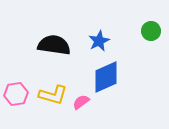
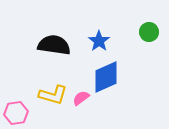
green circle: moved 2 px left, 1 px down
blue star: rotated 10 degrees counterclockwise
pink hexagon: moved 19 px down
pink semicircle: moved 4 px up
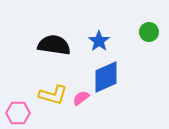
pink hexagon: moved 2 px right; rotated 10 degrees clockwise
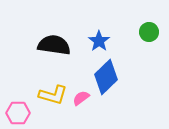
blue diamond: rotated 20 degrees counterclockwise
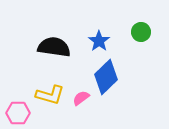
green circle: moved 8 px left
black semicircle: moved 2 px down
yellow L-shape: moved 3 px left
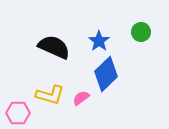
black semicircle: rotated 16 degrees clockwise
blue diamond: moved 3 px up
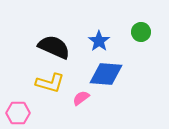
blue diamond: rotated 48 degrees clockwise
yellow L-shape: moved 12 px up
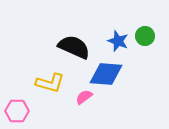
green circle: moved 4 px right, 4 px down
blue star: moved 19 px right; rotated 15 degrees counterclockwise
black semicircle: moved 20 px right
pink semicircle: moved 3 px right, 1 px up
pink hexagon: moved 1 px left, 2 px up
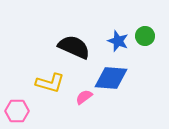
blue diamond: moved 5 px right, 4 px down
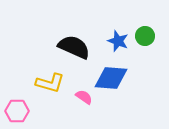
pink semicircle: rotated 72 degrees clockwise
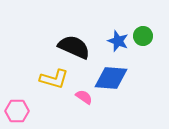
green circle: moved 2 px left
yellow L-shape: moved 4 px right, 4 px up
